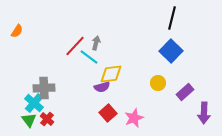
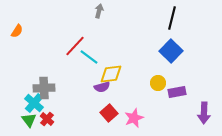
gray arrow: moved 3 px right, 32 px up
purple rectangle: moved 8 px left; rotated 30 degrees clockwise
red square: moved 1 px right
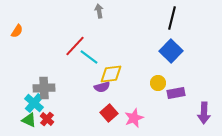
gray arrow: rotated 24 degrees counterclockwise
purple rectangle: moved 1 px left, 1 px down
green triangle: rotated 28 degrees counterclockwise
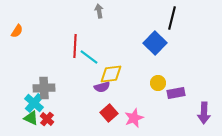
red line: rotated 40 degrees counterclockwise
blue square: moved 16 px left, 8 px up
green triangle: moved 2 px right, 2 px up
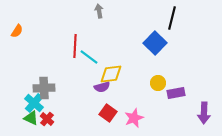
red square: moved 1 px left; rotated 12 degrees counterclockwise
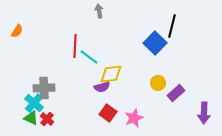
black line: moved 8 px down
purple rectangle: rotated 30 degrees counterclockwise
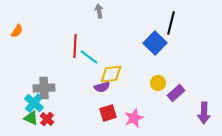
black line: moved 1 px left, 3 px up
red square: rotated 36 degrees clockwise
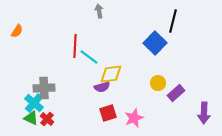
black line: moved 2 px right, 2 px up
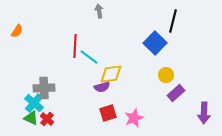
yellow circle: moved 8 px right, 8 px up
